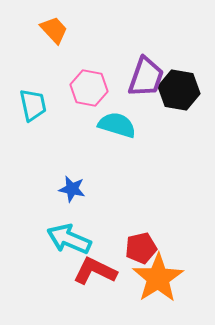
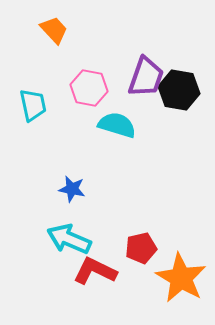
orange star: moved 23 px right; rotated 9 degrees counterclockwise
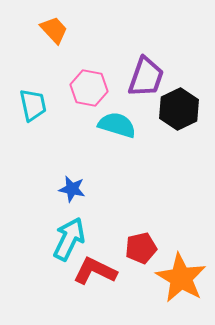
black hexagon: moved 19 px down; rotated 24 degrees clockwise
cyan arrow: rotated 93 degrees clockwise
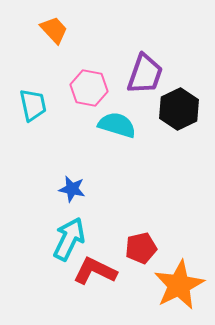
purple trapezoid: moved 1 px left, 3 px up
orange star: moved 2 px left, 7 px down; rotated 15 degrees clockwise
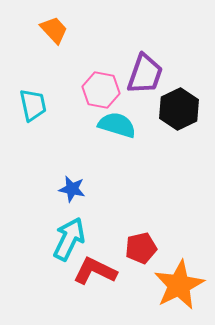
pink hexagon: moved 12 px right, 2 px down
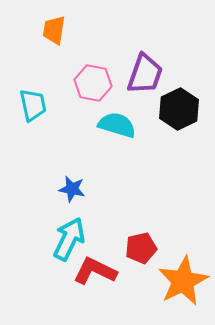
orange trapezoid: rotated 128 degrees counterclockwise
pink hexagon: moved 8 px left, 7 px up
orange star: moved 4 px right, 4 px up
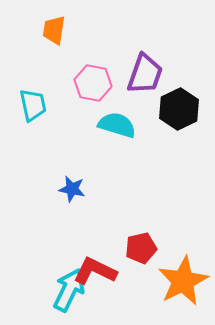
cyan arrow: moved 51 px down
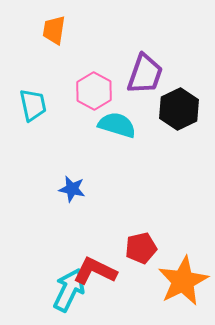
pink hexagon: moved 1 px right, 8 px down; rotated 18 degrees clockwise
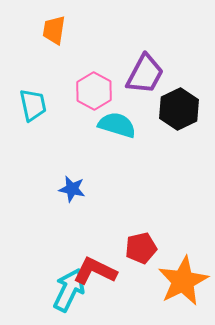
purple trapezoid: rotated 9 degrees clockwise
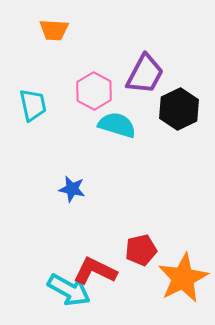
orange trapezoid: rotated 96 degrees counterclockwise
red pentagon: moved 2 px down
orange star: moved 3 px up
cyan arrow: rotated 93 degrees clockwise
